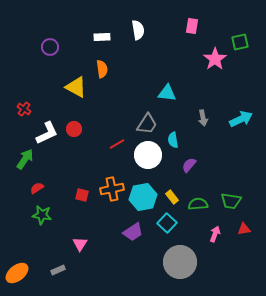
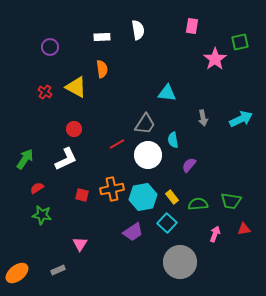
red cross: moved 21 px right, 17 px up
gray trapezoid: moved 2 px left
white L-shape: moved 19 px right, 26 px down
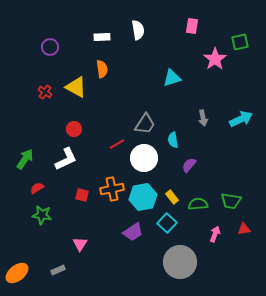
cyan triangle: moved 5 px right, 15 px up; rotated 24 degrees counterclockwise
white circle: moved 4 px left, 3 px down
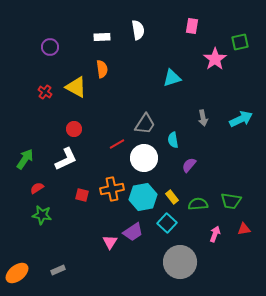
pink triangle: moved 30 px right, 2 px up
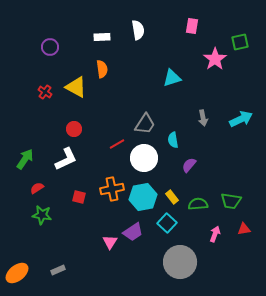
red square: moved 3 px left, 2 px down
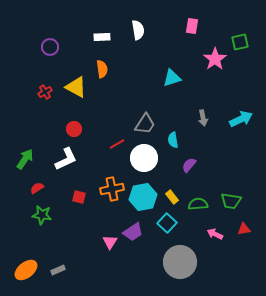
red cross: rotated 24 degrees clockwise
pink arrow: rotated 84 degrees counterclockwise
orange ellipse: moved 9 px right, 3 px up
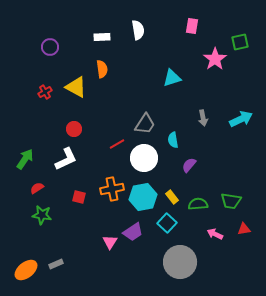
gray rectangle: moved 2 px left, 6 px up
